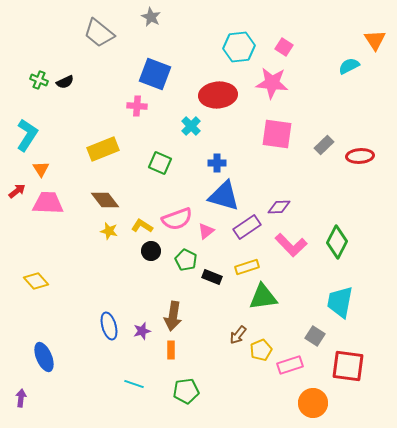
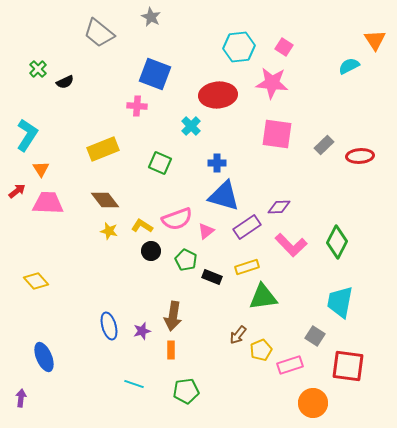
green cross at (39, 80): moved 1 px left, 11 px up; rotated 24 degrees clockwise
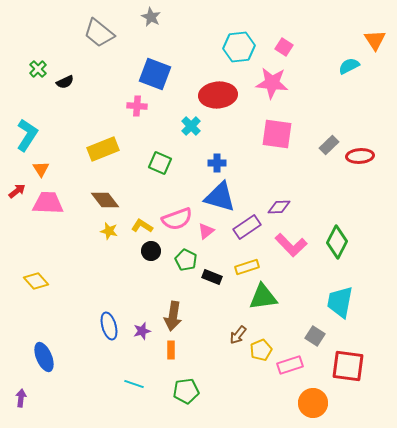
gray rectangle at (324, 145): moved 5 px right
blue triangle at (224, 196): moved 4 px left, 1 px down
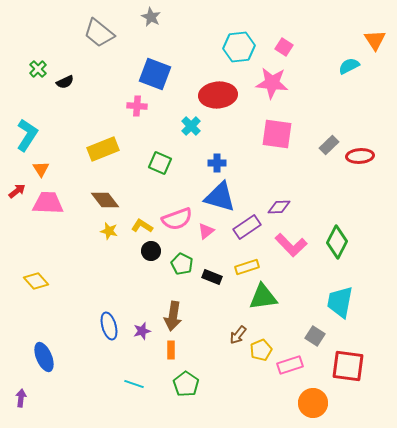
green pentagon at (186, 260): moved 4 px left, 4 px down
green pentagon at (186, 391): moved 7 px up; rotated 30 degrees counterclockwise
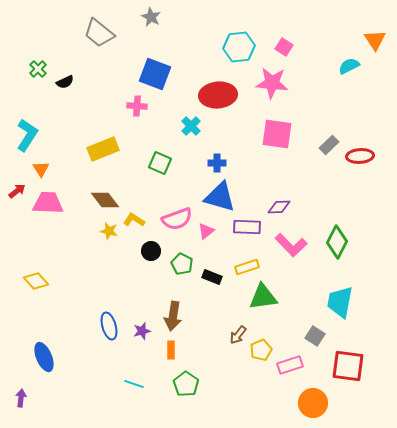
yellow L-shape at (142, 226): moved 8 px left, 6 px up
purple rectangle at (247, 227): rotated 36 degrees clockwise
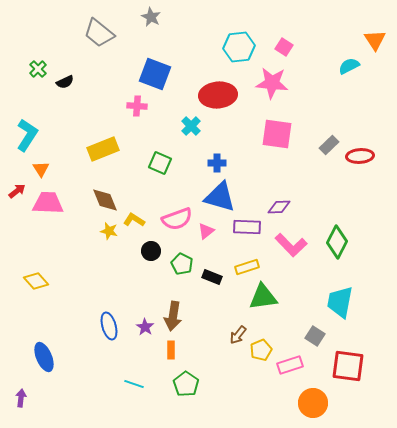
brown diamond at (105, 200): rotated 16 degrees clockwise
purple star at (142, 331): moved 3 px right, 4 px up; rotated 24 degrees counterclockwise
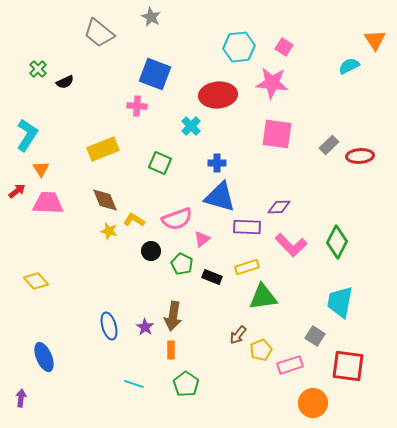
pink triangle at (206, 231): moved 4 px left, 8 px down
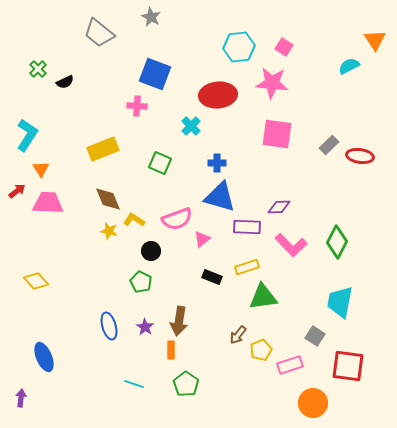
red ellipse at (360, 156): rotated 12 degrees clockwise
brown diamond at (105, 200): moved 3 px right, 1 px up
green pentagon at (182, 264): moved 41 px left, 18 px down
brown arrow at (173, 316): moved 6 px right, 5 px down
